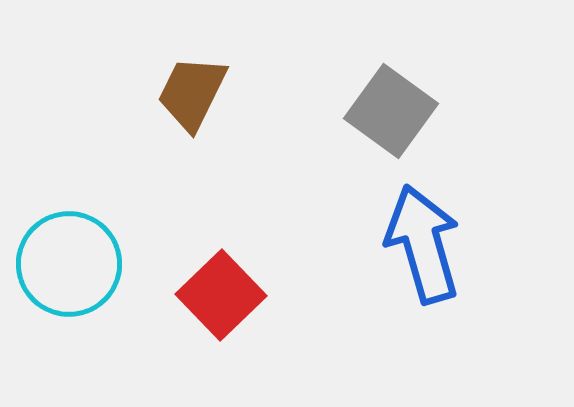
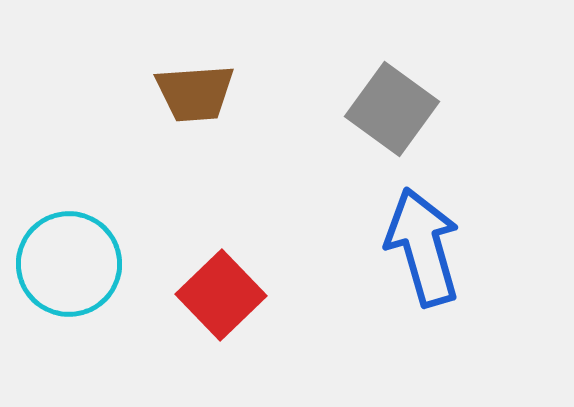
brown trapezoid: moved 3 px right; rotated 120 degrees counterclockwise
gray square: moved 1 px right, 2 px up
blue arrow: moved 3 px down
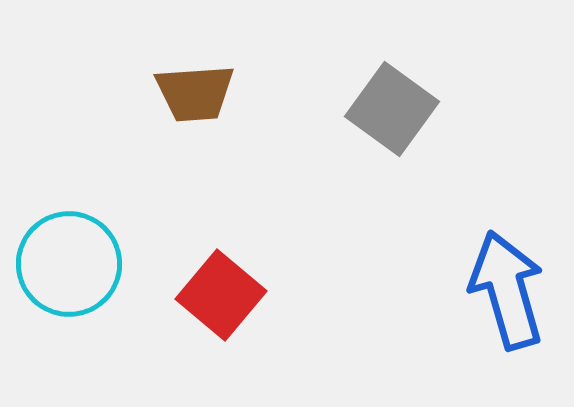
blue arrow: moved 84 px right, 43 px down
red square: rotated 6 degrees counterclockwise
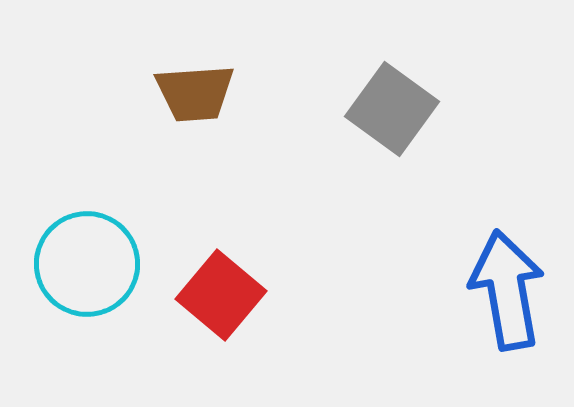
cyan circle: moved 18 px right
blue arrow: rotated 6 degrees clockwise
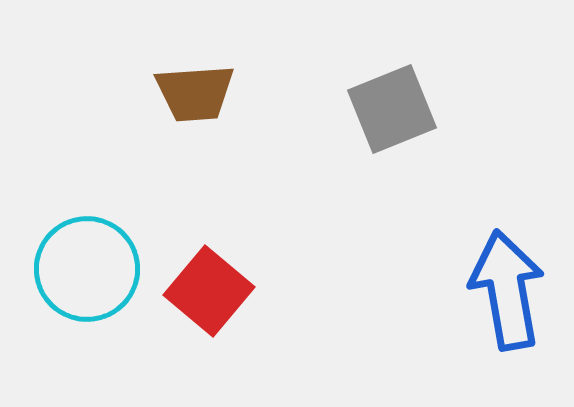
gray square: rotated 32 degrees clockwise
cyan circle: moved 5 px down
red square: moved 12 px left, 4 px up
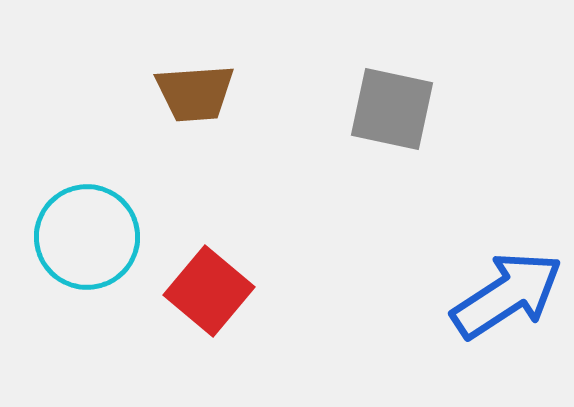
gray square: rotated 34 degrees clockwise
cyan circle: moved 32 px up
blue arrow: moved 5 px down; rotated 67 degrees clockwise
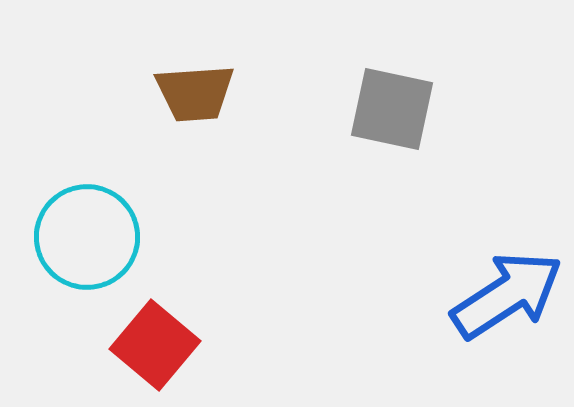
red square: moved 54 px left, 54 px down
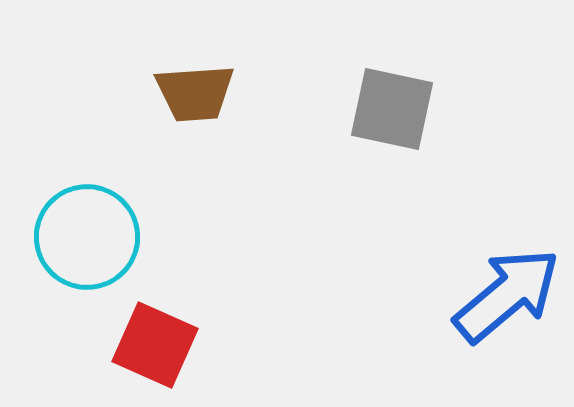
blue arrow: rotated 7 degrees counterclockwise
red square: rotated 16 degrees counterclockwise
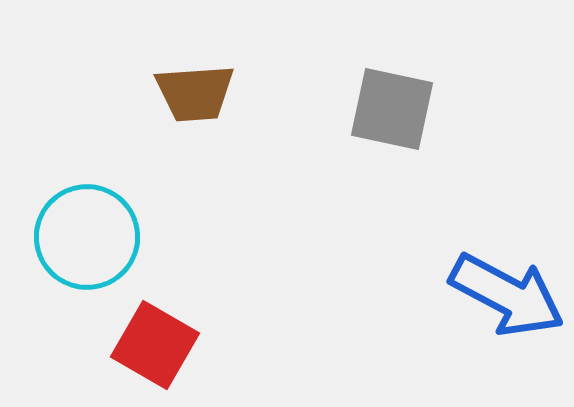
blue arrow: rotated 68 degrees clockwise
red square: rotated 6 degrees clockwise
